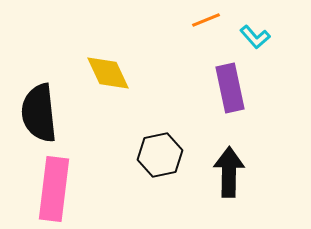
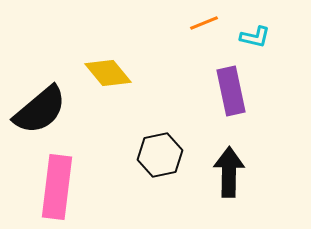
orange line: moved 2 px left, 3 px down
cyan L-shape: rotated 36 degrees counterclockwise
yellow diamond: rotated 15 degrees counterclockwise
purple rectangle: moved 1 px right, 3 px down
black semicircle: moved 1 px right, 3 px up; rotated 124 degrees counterclockwise
pink rectangle: moved 3 px right, 2 px up
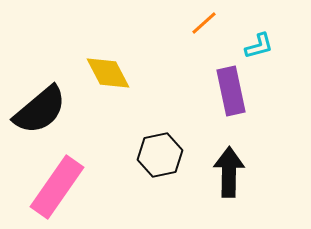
orange line: rotated 20 degrees counterclockwise
cyan L-shape: moved 4 px right, 9 px down; rotated 28 degrees counterclockwise
yellow diamond: rotated 12 degrees clockwise
pink rectangle: rotated 28 degrees clockwise
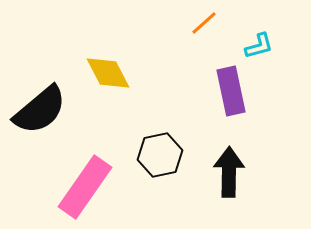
pink rectangle: moved 28 px right
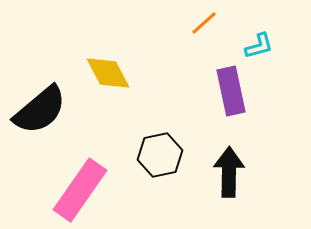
pink rectangle: moved 5 px left, 3 px down
